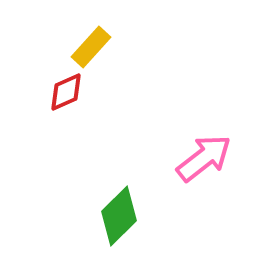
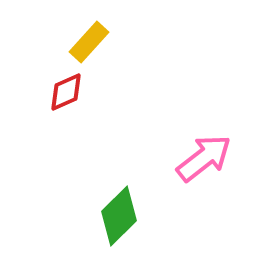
yellow rectangle: moved 2 px left, 5 px up
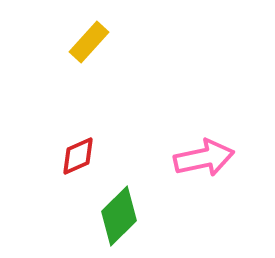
red diamond: moved 12 px right, 64 px down
pink arrow: rotated 26 degrees clockwise
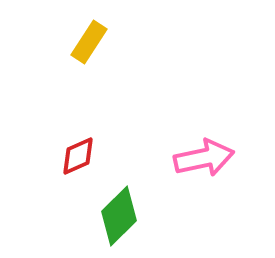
yellow rectangle: rotated 9 degrees counterclockwise
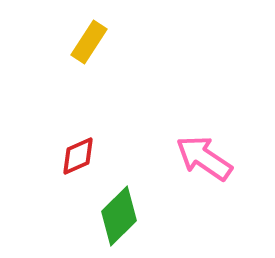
pink arrow: rotated 134 degrees counterclockwise
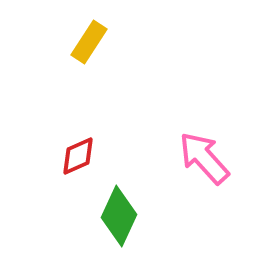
pink arrow: rotated 14 degrees clockwise
green diamond: rotated 20 degrees counterclockwise
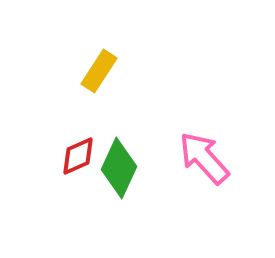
yellow rectangle: moved 10 px right, 29 px down
green diamond: moved 48 px up
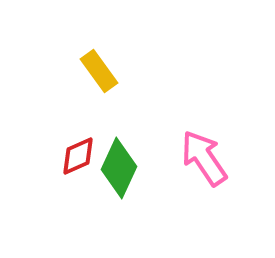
yellow rectangle: rotated 69 degrees counterclockwise
pink arrow: rotated 8 degrees clockwise
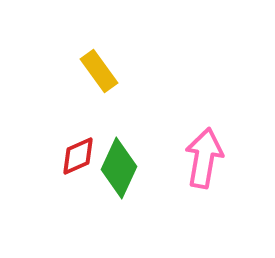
pink arrow: rotated 44 degrees clockwise
